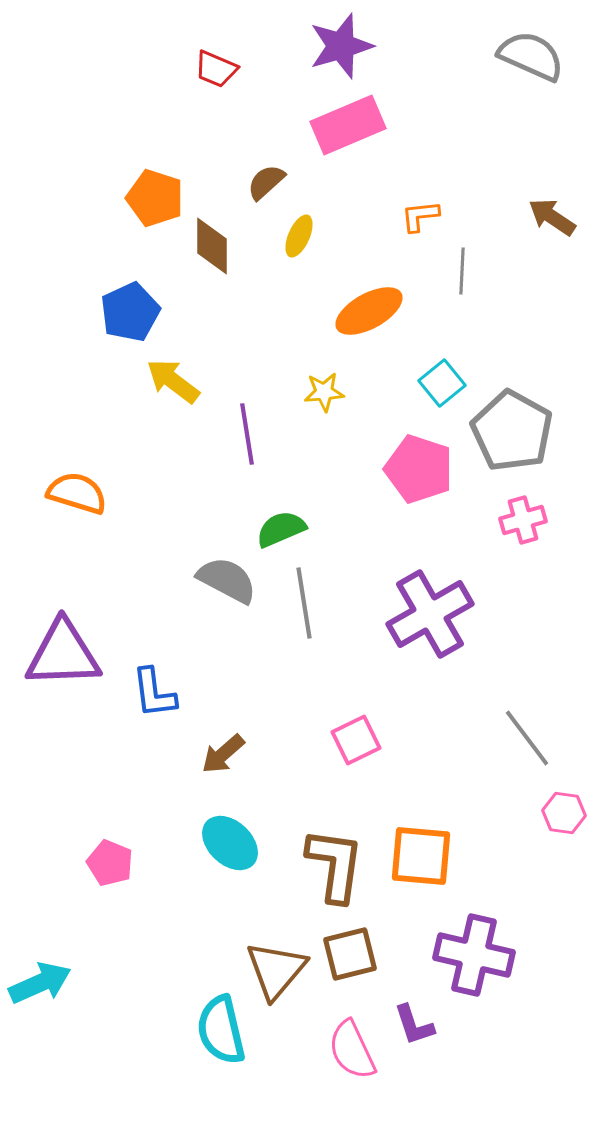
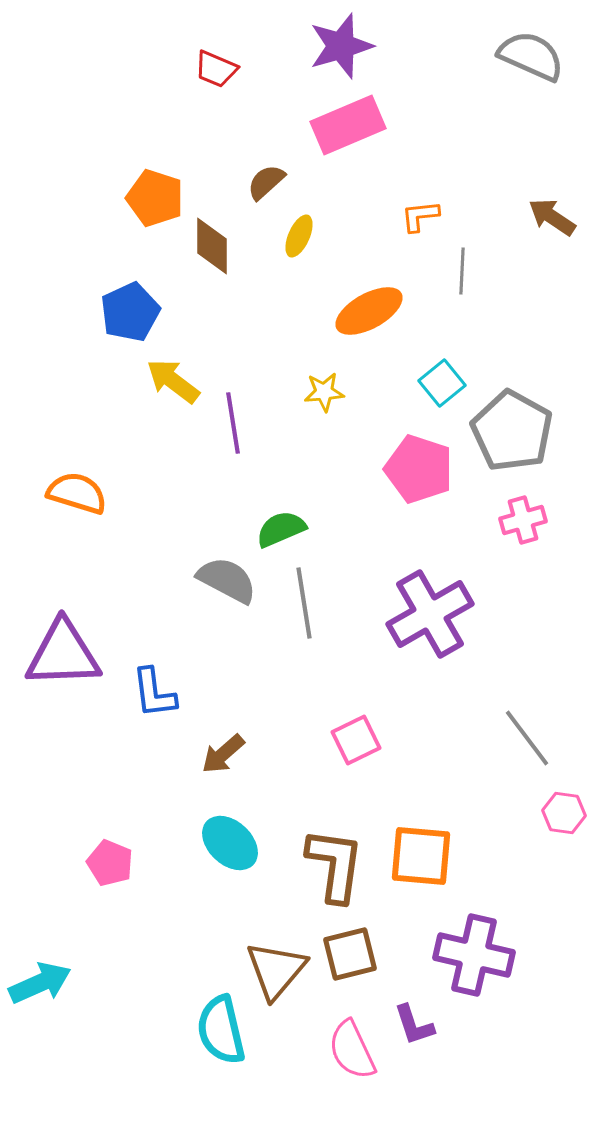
purple line at (247, 434): moved 14 px left, 11 px up
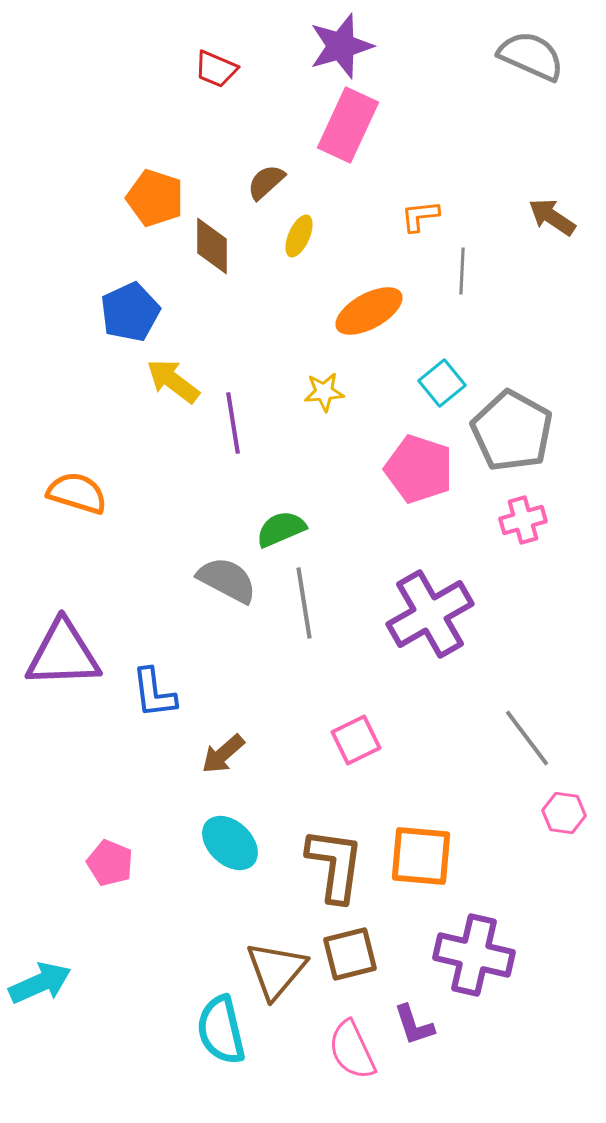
pink rectangle at (348, 125): rotated 42 degrees counterclockwise
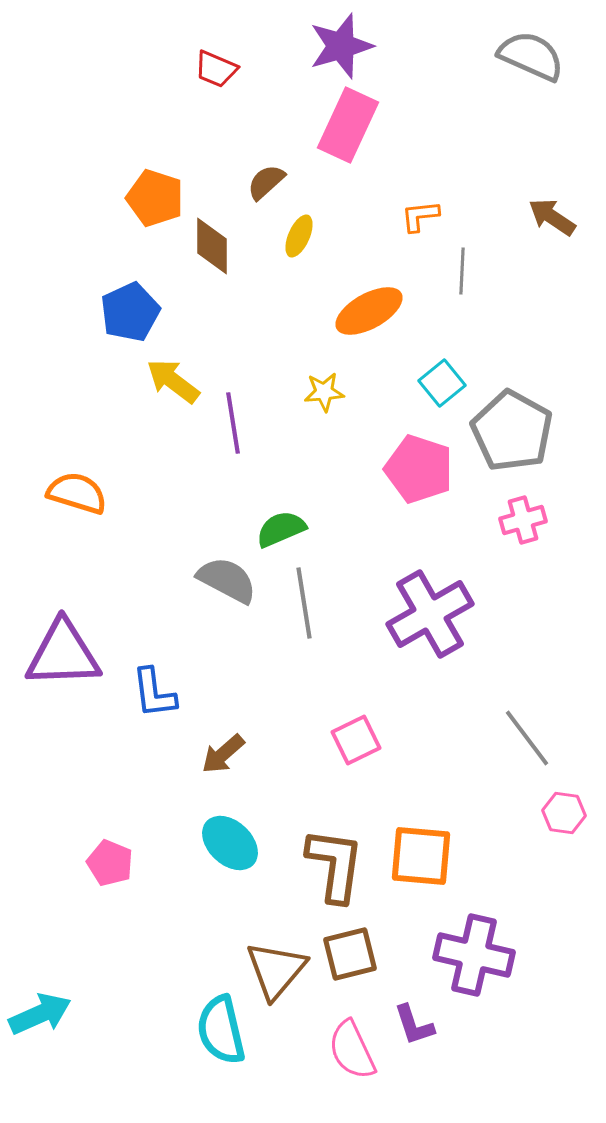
cyan arrow at (40, 983): moved 31 px down
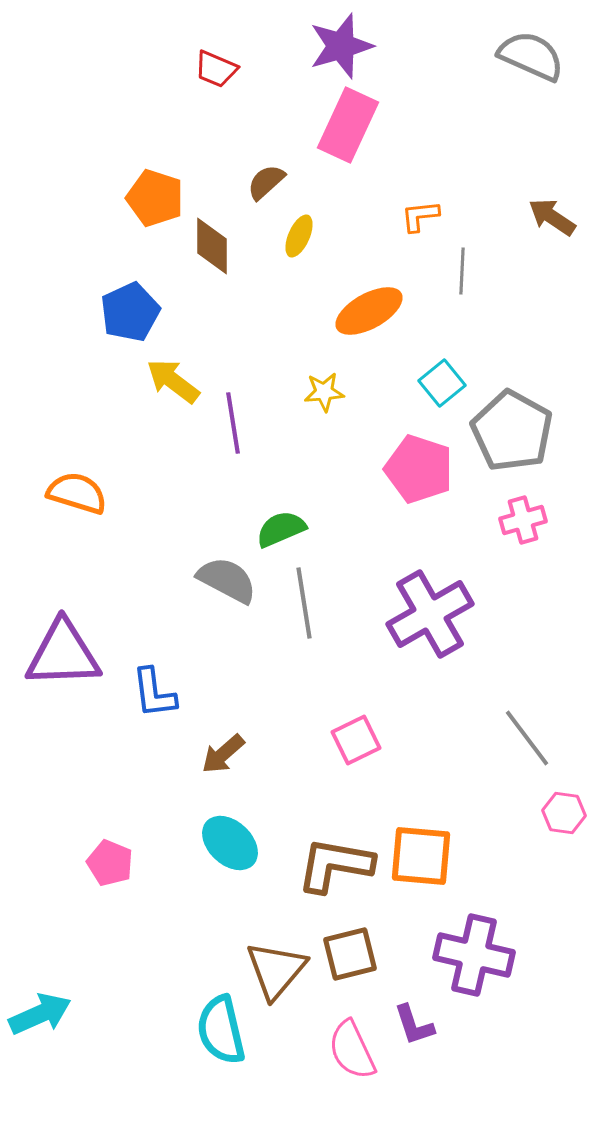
brown L-shape at (335, 865): rotated 88 degrees counterclockwise
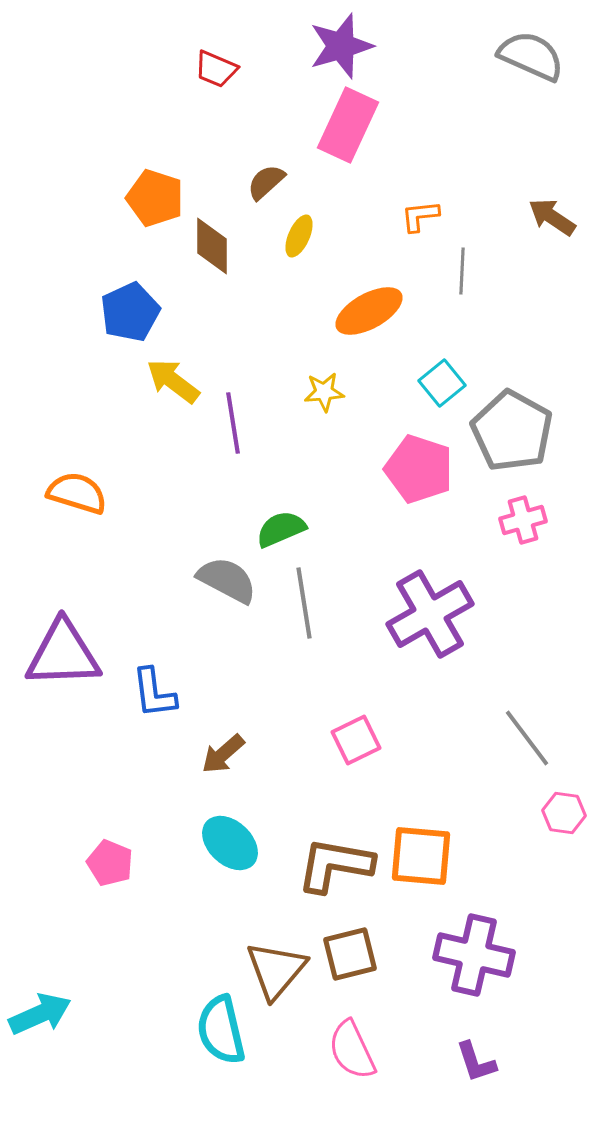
purple L-shape at (414, 1025): moved 62 px right, 37 px down
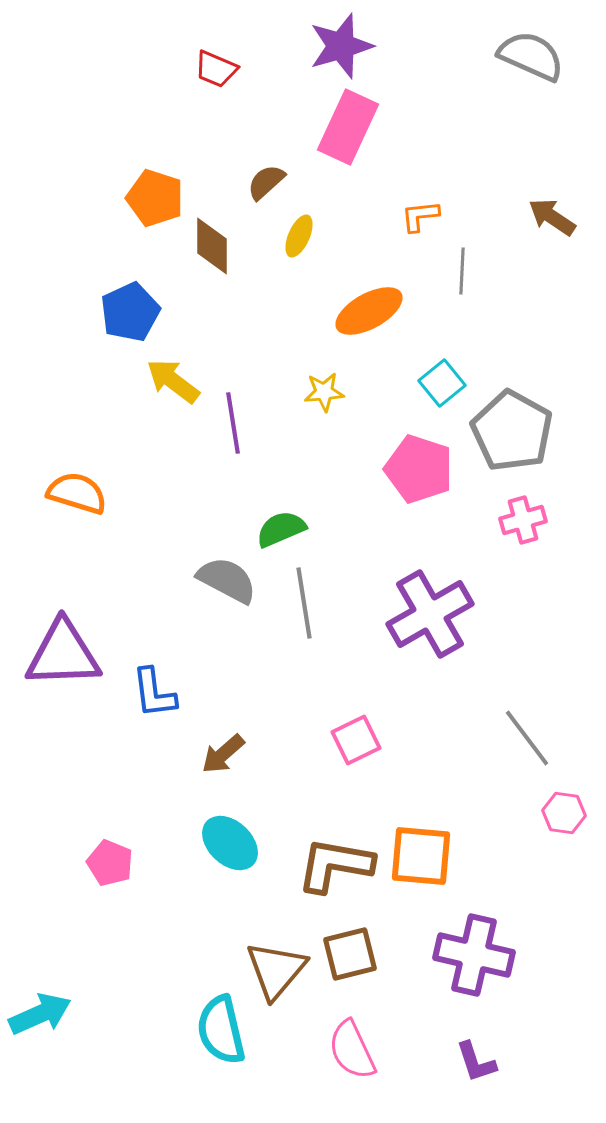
pink rectangle at (348, 125): moved 2 px down
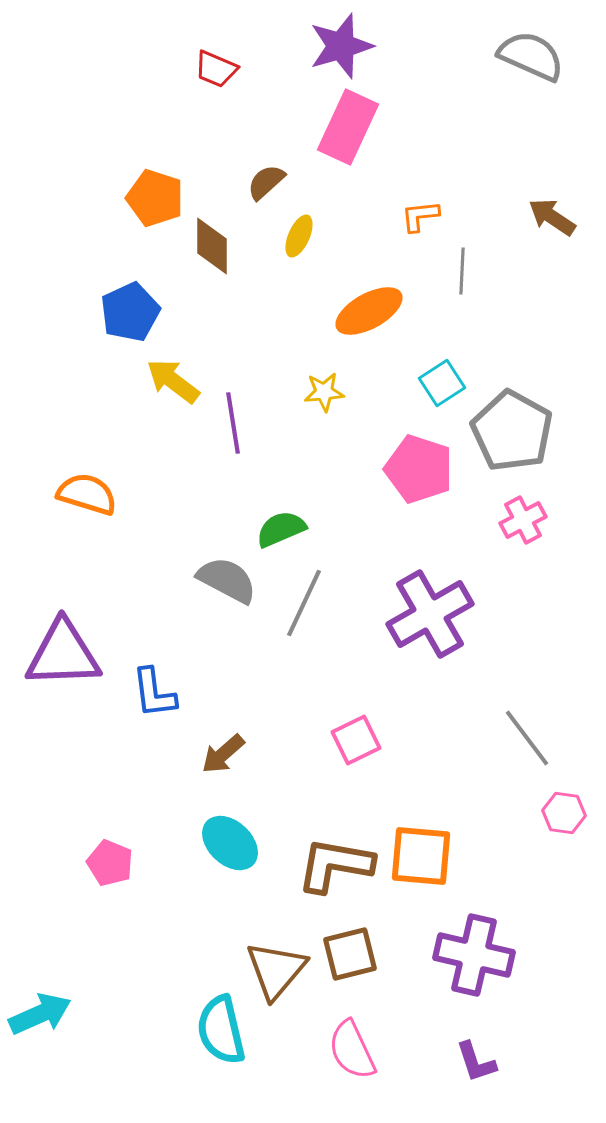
cyan square at (442, 383): rotated 6 degrees clockwise
orange semicircle at (77, 493): moved 10 px right, 1 px down
pink cross at (523, 520): rotated 12 degrees counterclockwise
gray line at (304, 603): rotated 34 degrees clockwise
